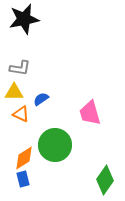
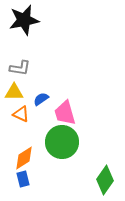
black star: moved 1 px down
pink trapezoid: moved 25 px left
green circle: moved 7 px right, 3 px up
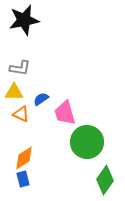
green circle: moved 25 px right
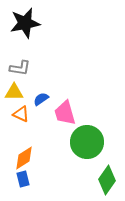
black star: moved 1 px right, 3 px down
green diamond: moved 2 px right
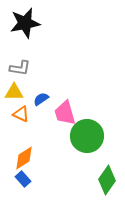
green circle: moved 6 px up
blue rectangle: rotated 28 degrees counterclockwise
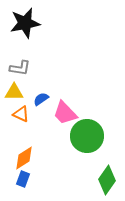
pink trapezoid: rotated 28 degrees counterclockwise
blue rectangle: rotated 63 degrees clockwise
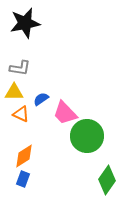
orange diamond: moved 2 px up
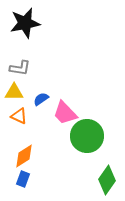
orange triangle: moved 2 px left, 2 px down
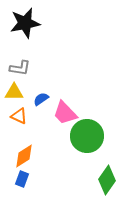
blue rectangle: moved 1 px left
